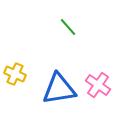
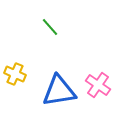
green line: moved 18 px left
blue triangle: moved 2 px down
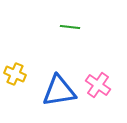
green line: moved 20 px right; rotated 42 degrees counterclockwise
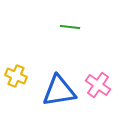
yellow cross: moved 1 px right, 2 px down
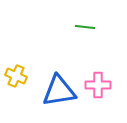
green line: moved 15 px right
pink cross: rotated 35 degrees counterclockwise
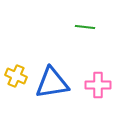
blue triangle: moved 7 px left, 8 px up
